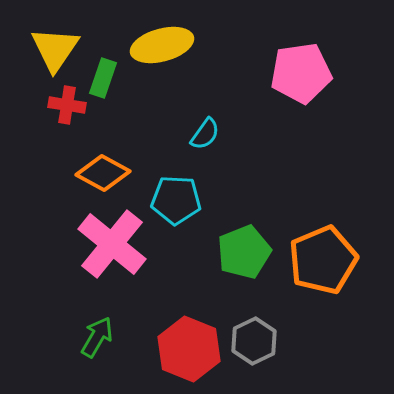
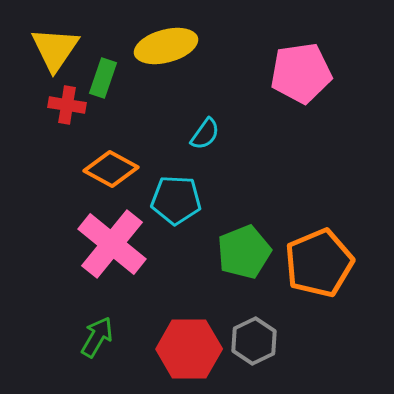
yellow ellipse: moved 4 px right, 1 px down
orange diamond: moved 8 px right, 4 px up
orange pentagon: moved 4 px left, 3 px down
red hexagon: rotated 22 degrees counterclockwise
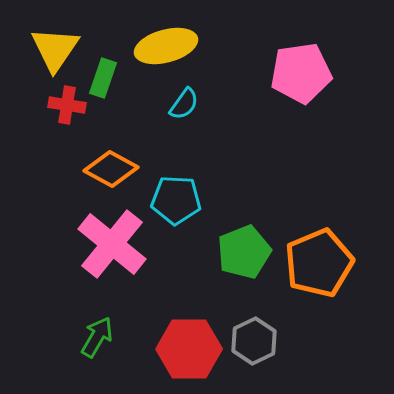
cyan semicircle: moved 21 px left, 30 px up
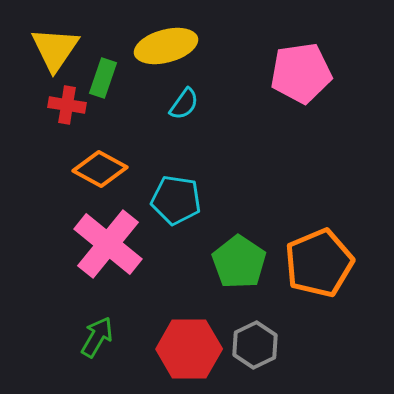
orange diamond: moved 11 px left
cyan pentagon: rotated 6 degrees clockwise
pink cross: moved 4 px left
green pentagon: moved 5 px left, 10 px down; rotated 16 degrees counterclockwise
gray hexagon: moved 1 px right, 4 px down
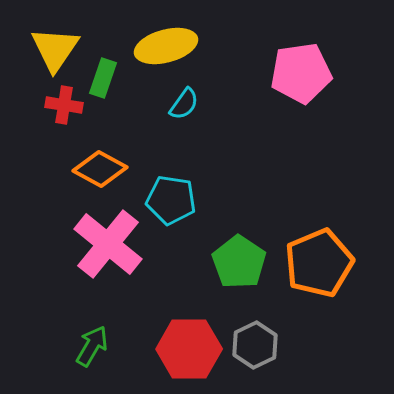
red cross: moved 3 px left
cyan pentagon: moved 5 px left
green arrow: moved 5 px left, 9 px down
